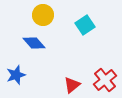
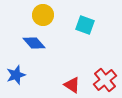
cyan square: rotated 36 degrees counterclockwise
red triangle: rotated 48 degrees counterclockwise
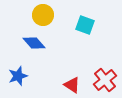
blue star: moved 2 px right, 1 px down
